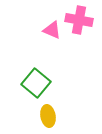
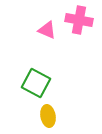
pink triangle: moved 5 px left
green square: rotated 12 degrees counterclockwise
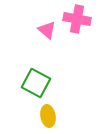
pink cross: moved 2 px left, 1 px up
pink triangle: rotated 18 degrees clockwise
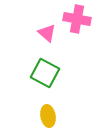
pink triangle: moved 3 px down
green square: moved 9 px right, 10 px up
